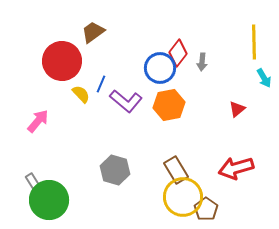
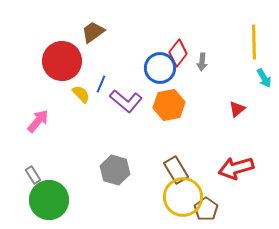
gray rectangle: moved 7 px up
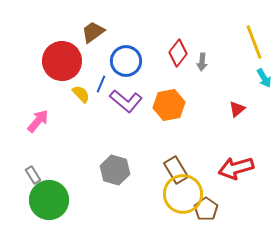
yellow line: rotated 20 degrees counterclockwise
blue circle: moved 34 px left, 7 px up
yellow circle: moved 3 px up
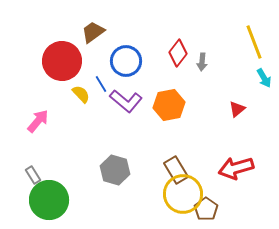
blue line: rotated 54 degrees counterclockwise
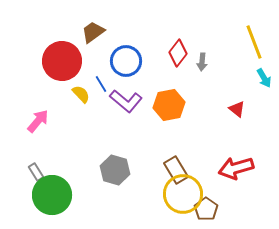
red triangle: rotated 42 degrees counterclockwise
gray rectangle: moved 3 px right, 3 px up
green circle: moved 3 px right, 5 px up
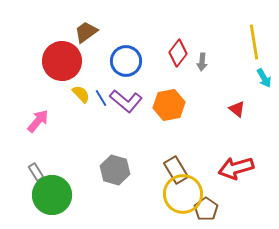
brown trapezoid: moved 7 px left
yellow line: rotated 12 degrees clockwise
blue line: moved 14 px down
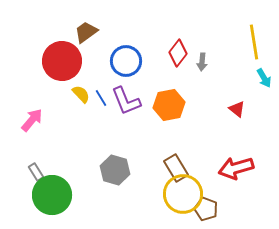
purple L-shape: rotated 28 degrees clockwise
pink arrow: moved 6 px left, 1 px up
brown rectangle: moved 2 px up
brown pentagon: rotated 15 degrees counterclockwise
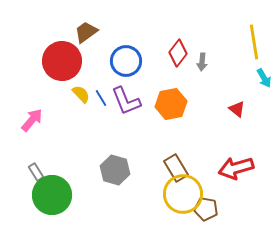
orange hexagon: moved 2 px right, 1 px up
brown pentagon: rotated 10 degrees counterclockwise
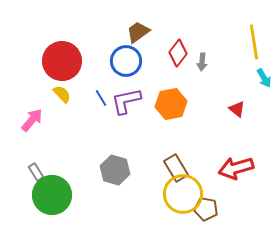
brown trapezoid: moved 52 px right
yellow semicircle: moved 19 px left
purple L-shape: rotated 100 degrees clockwise
